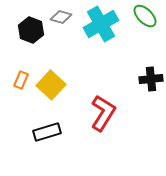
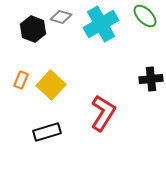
black hexagon: moved 2 px right, 1 px up
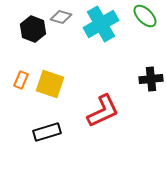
yellow square: moved 1 px left, 1 px up; rotated 24 degrees counterclockwise
red L-shape: moved 2 px up; rotated 33 degrees clockwise
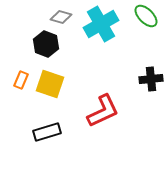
green ellipse: moved 1 px right
black hexagon: moved 13 px right, 15 px down
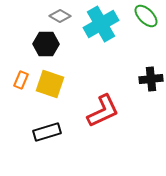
gray diamond: moved 1 px left, 1 px up; rotated 15 degrees clockwise
black hexagon: rotated 20 degrees counterclockwise
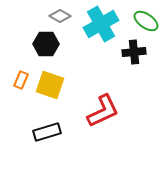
green ellipse: moved 5 px down; rotated 10 degrees counterclockwise
black cross: moved 17 px left, 27 px up
yellow square: moved 1 px down
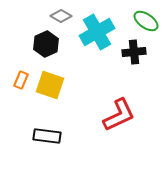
gray diamond: moved 1 px right
cyan cross: moved 4 px left, 8 px down
black hexagon: rotated 25 degrees counterclockwise
red L-shape: moved 16 px right, 4 px down
black rectangle: moved 4 px down; rotated 24 degrees clockwise
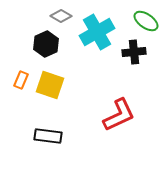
black rectangle: moved 1 px right
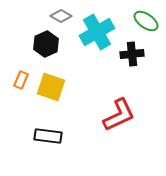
black cross: moved 2 px left, 2 px down
yellow square: moved 1 px right, 2 px down
